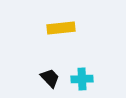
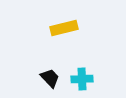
yellow rectangle: moved 3 px right; rotated 8 degrees counterclockwise
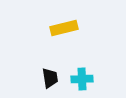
black trapezoid: rotated 35 degrees clockwise
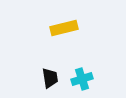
cyan cross: rotated 15 degrees counterclockwise
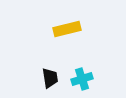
yellow rectangle: moved 3 px right, 1 px down
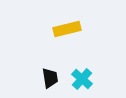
cyan cross: rotated 30 degrees counterclockwise
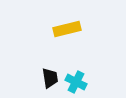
cyan cross: moved 6 px left, 3 px down; rotated 15 degrees counterclockwise
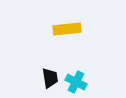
yellow rectangle: rotated 8 degrees clockwise
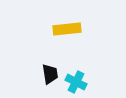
black trapezoid: moved 4 px up
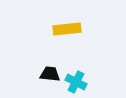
black trapezoid: rotated 75 degrees counterclockwise
